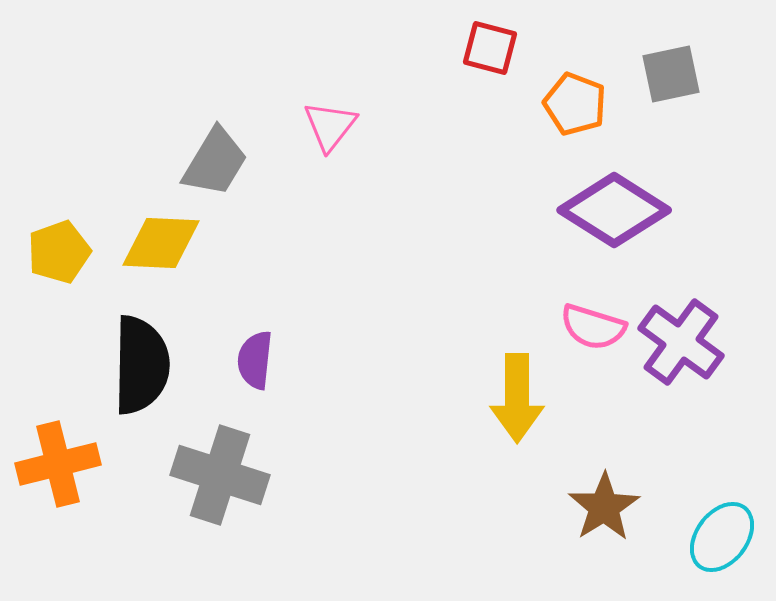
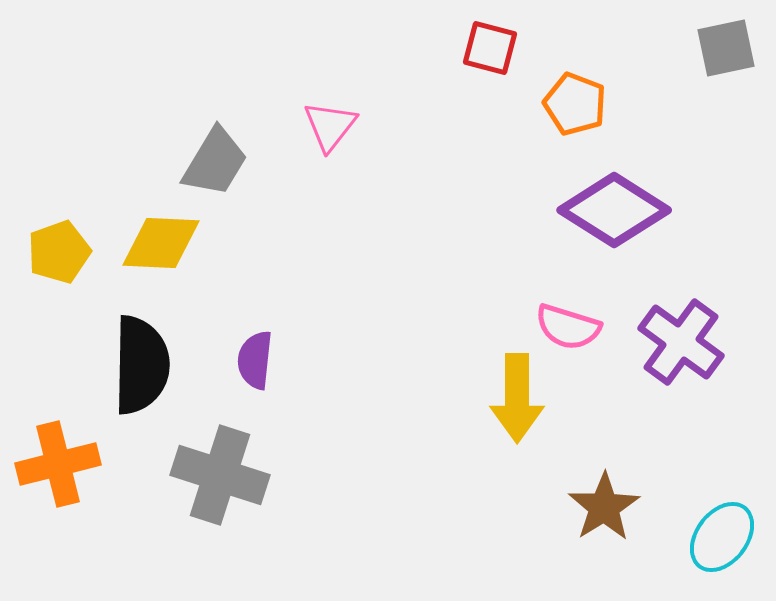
gray square: moved 55 px right, 26 px up
pink semicircle: moved 25 px left
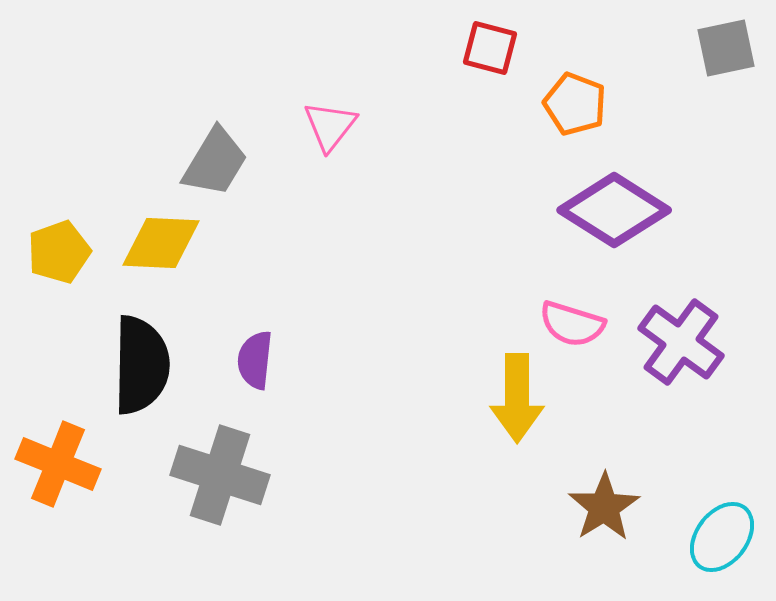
pink semicircle: moved 4 px right, 3 px up
orange cross: rotated 36 degrees clockwise
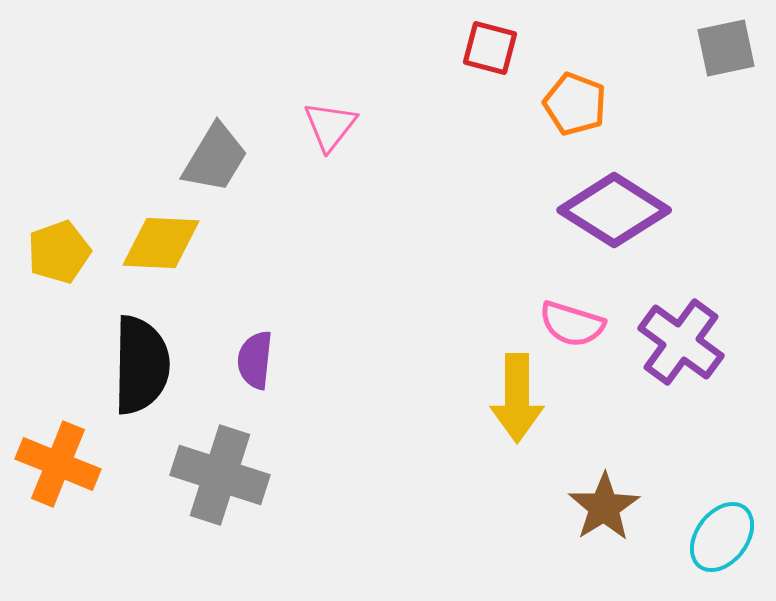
gray trapezoid: moved 4 px up
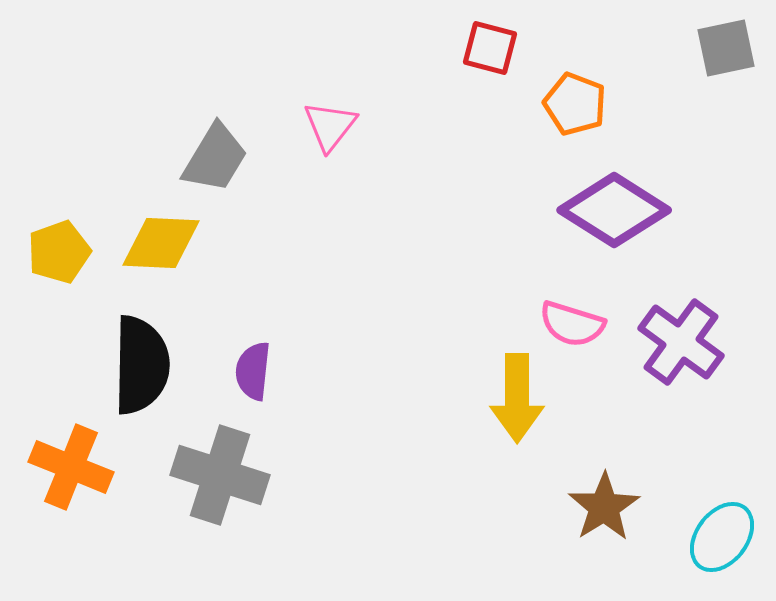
purple semicircle: moved 2 px left, 11 px down
orange cross: moved 13 px right, 3 px down
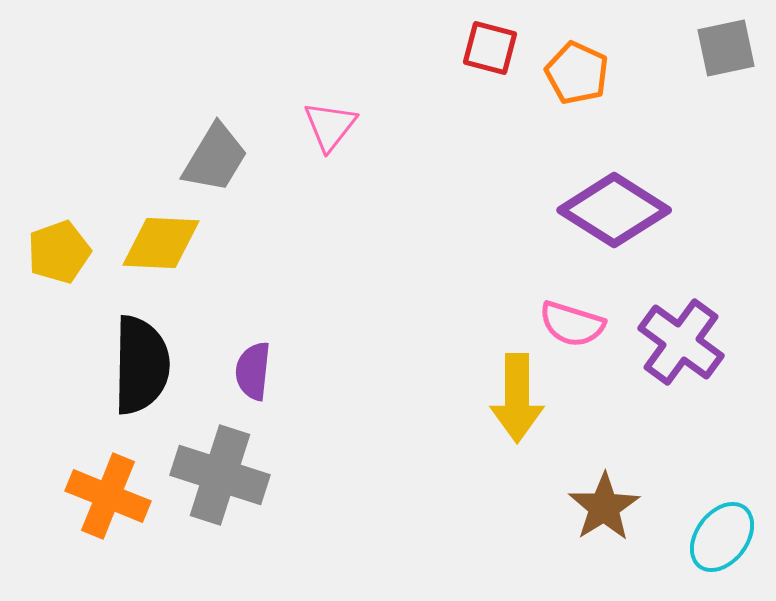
orange pentagon: moved 2 px right, 31 px up; rotated 4 degrees clockwise
orange cross: moved 37 px right, 29 px down
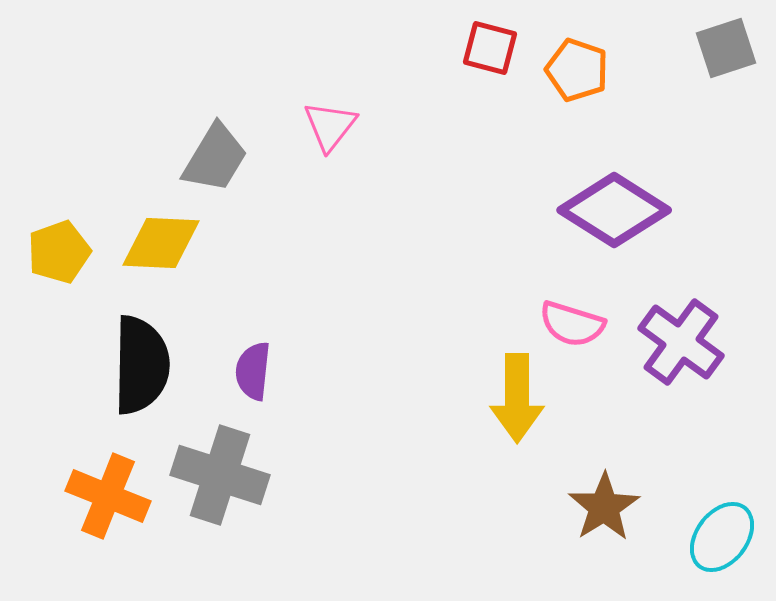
gray square: rotated 6 degrees counterclockwise
orange pentagon: moved 3 px up; rotated 6 degrees counterclockwise
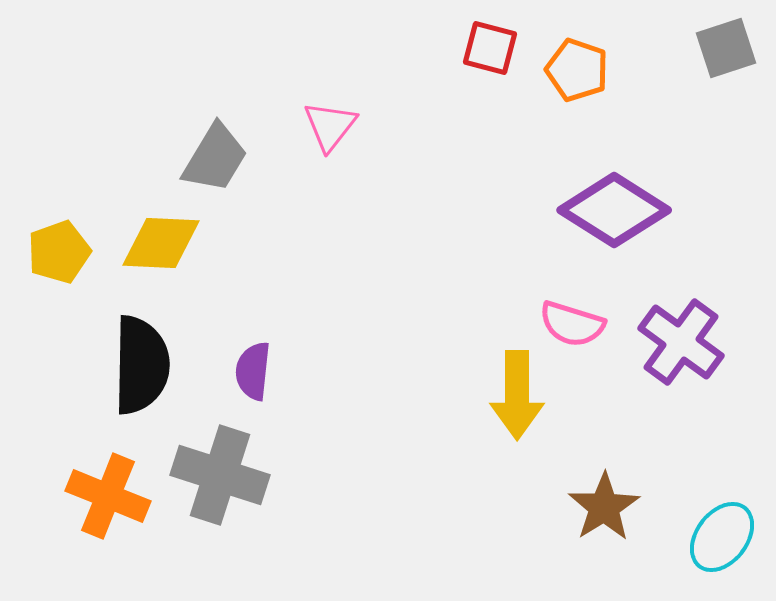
yellow arrow: moved 3 px up
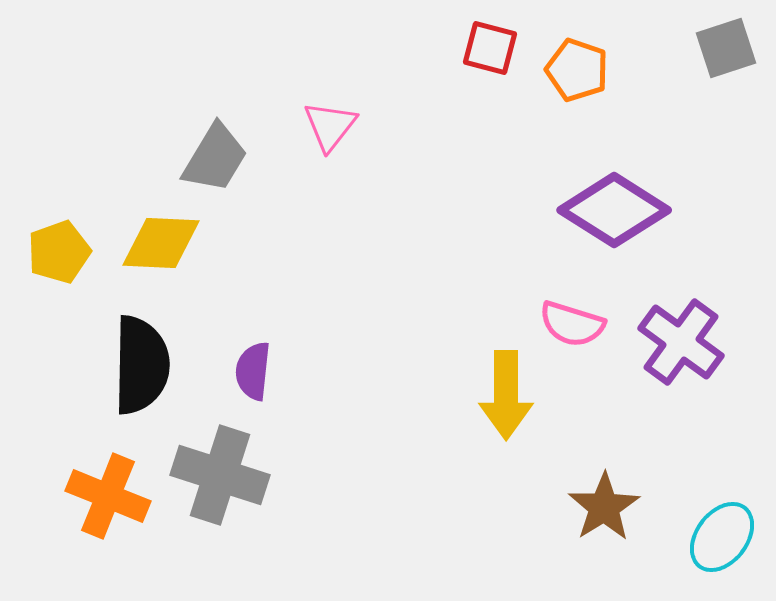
yellow arrow: moved 11 px left
